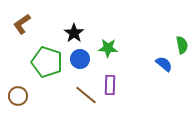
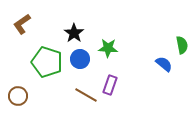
purple rectangle: rotated 18 degrees clockwise
brown line: rotated 10 degrees counterclockwise
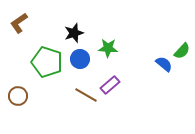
brown L-shape: moved 3 px left, 1 px up
black star: rotated 18 degrees clockwise
green semicircle: moved 6 px down; rotated 54 degrees clockwise
purple rectangle: rotated 30 degrees clockwise
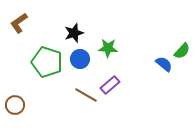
brown circle: moved 3 px left, 9 px down
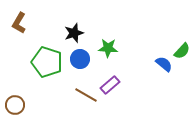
brown L-shape: rotated 25 degrees counterclockwise
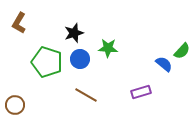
purple rectangle: moved 31 px right, 7 px down; rotated 24 degrees clockwise
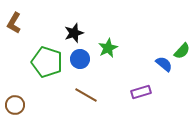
brown L-shape: moved 5 px left
green star: rotated 30 degrees counterclockwise
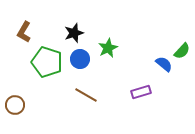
brown L-shape: moved 10 px right, 9 px down
